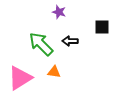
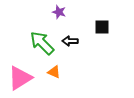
green arrow: moved 1 px right, 1 px up
orange triangle: rotated 16 degrees clockwise
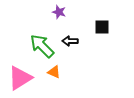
green arrow: moved 3 px down
